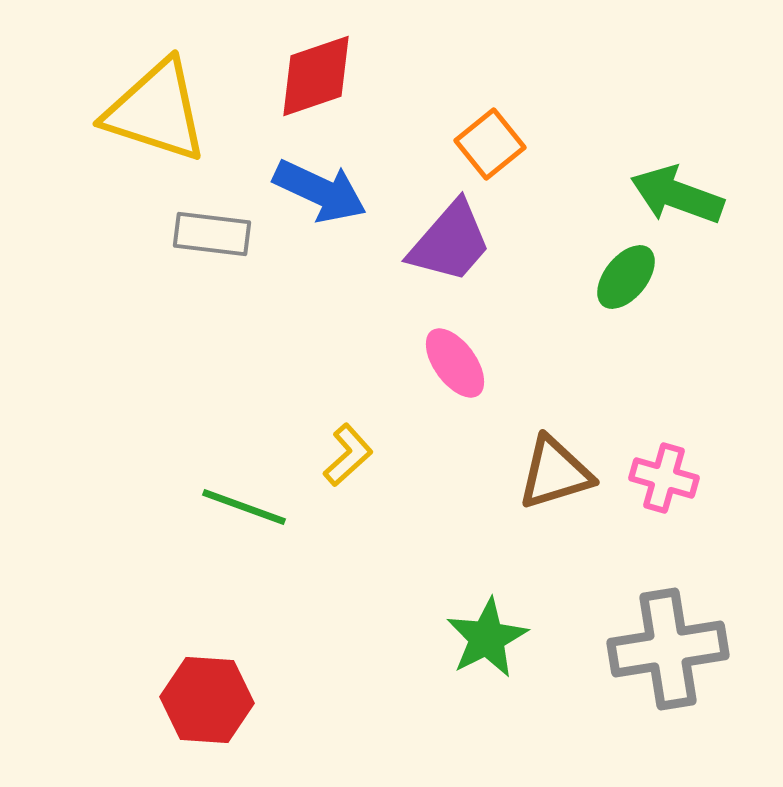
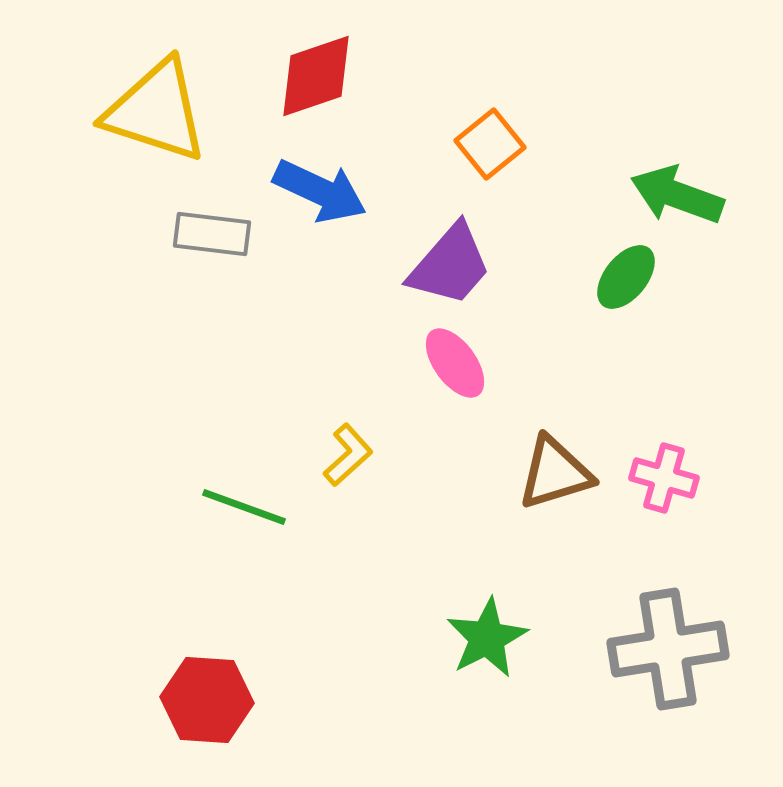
purple trapezoid: moved 23 px down
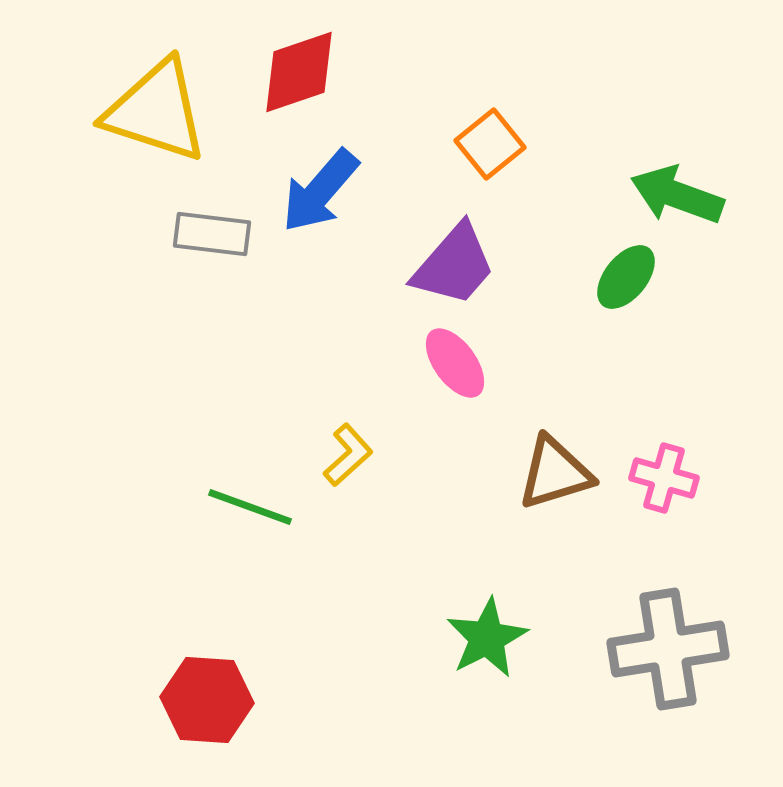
red diamond: moved 17 px left, 4 px up
blue arrow: rotated 106 degrees clockwise
purple trapezoid: moved 4 px right
green line: moved 6 px right
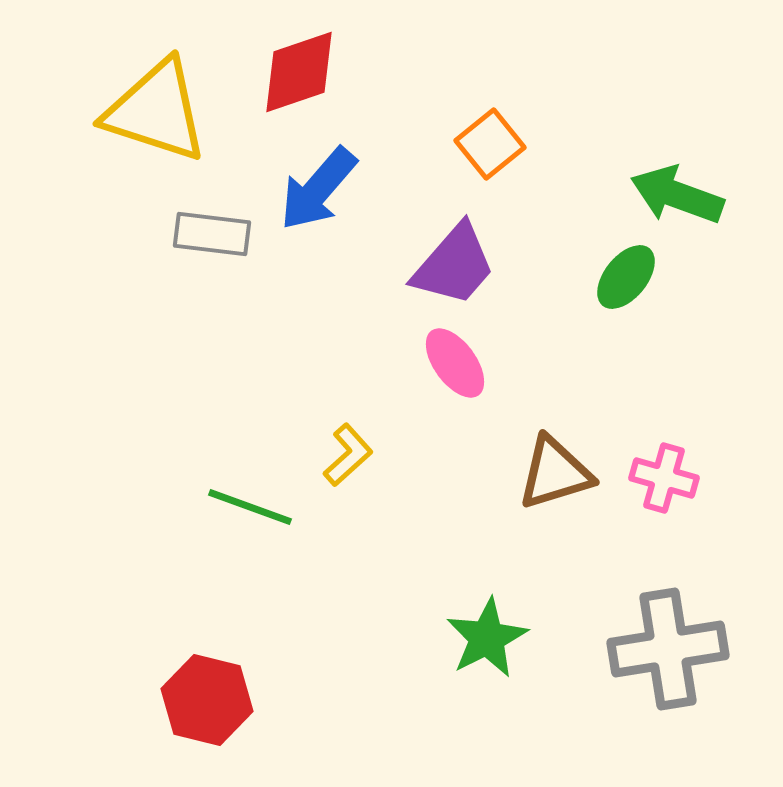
blue arrow: moved 2 px left, 2 px up
red hexagon: rotated 10 degrees clockwise
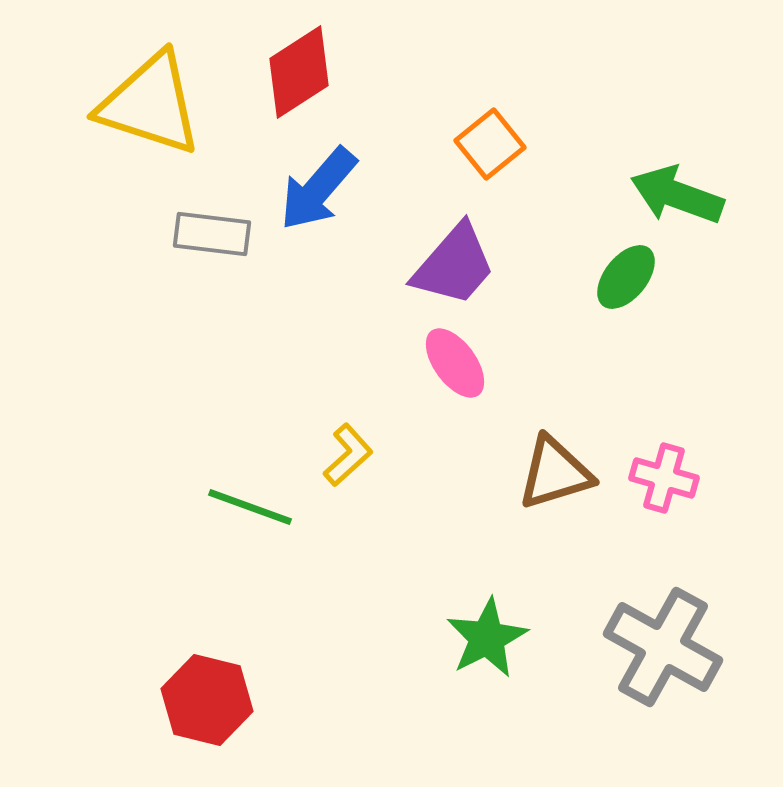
red diamond: rotated 14 degrees counterclockwise
yellow triangle: moved 6 px left, 7 px up
gray cross: moved 5 px left, 2 px up; rotated 38 degrees clockwise
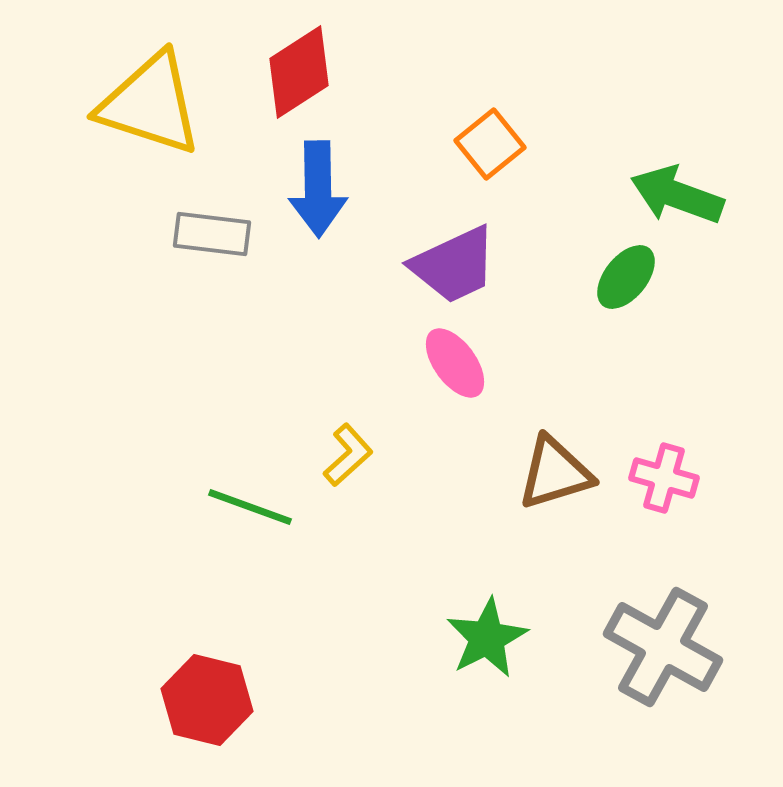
blue arrow: rotated 42 degrees counterclockwise
purple trapezoid: rotated 24 degrees clockwise
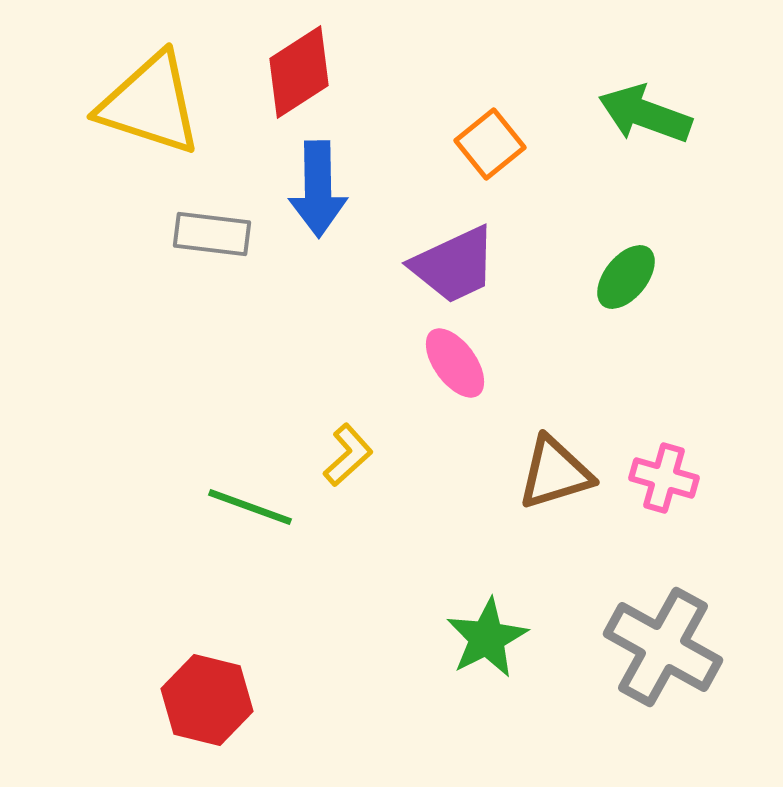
green arrow: moved 32 px left, 81 px up
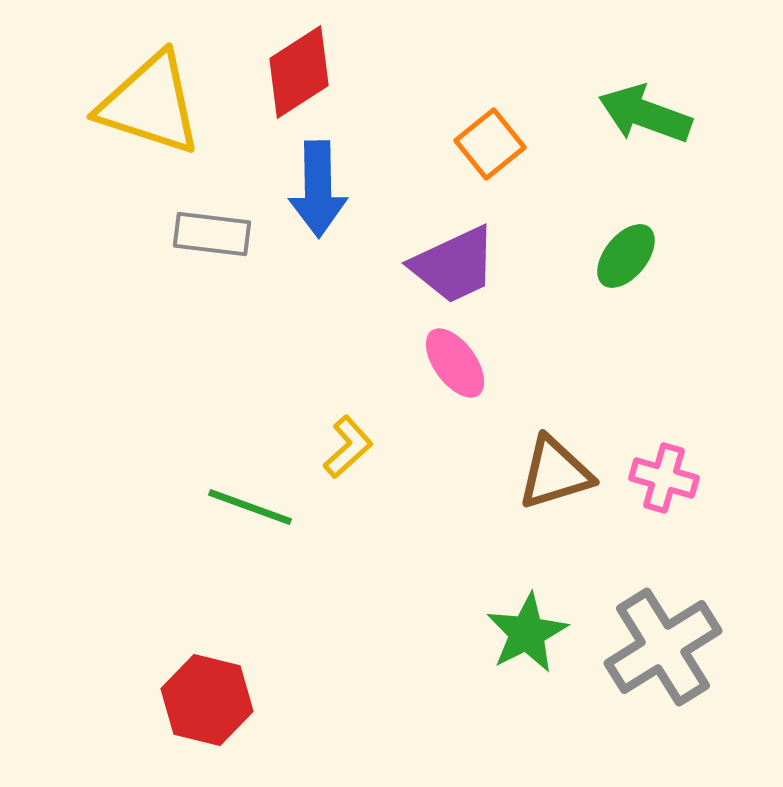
green ellipse: moved 21 px up
yellow L-shape: moved 8 px up
green star: moved 40 px right, 5 px up
gray cross: rotated 29 degrees clockwise
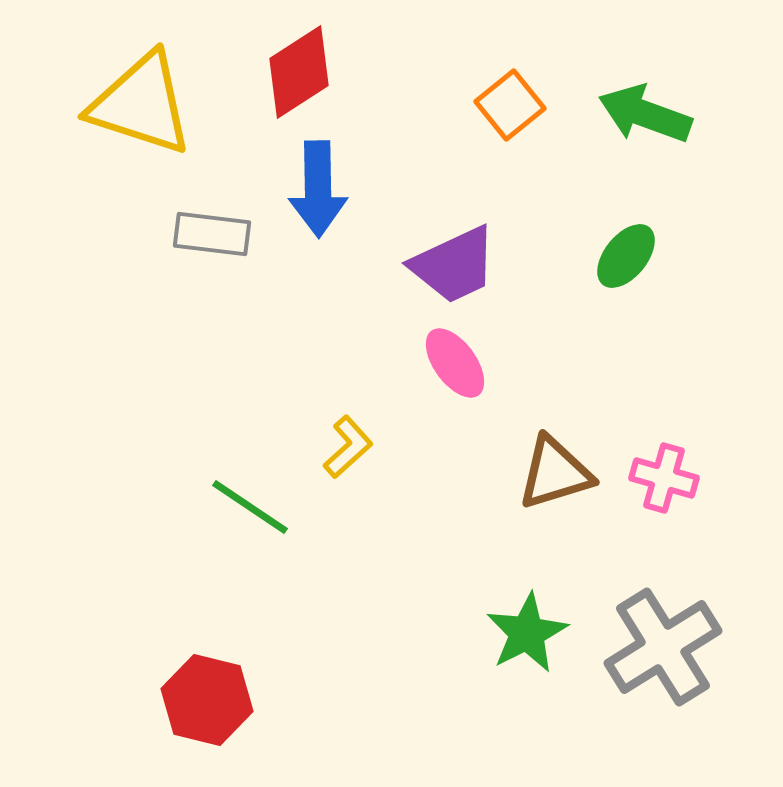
yellow triangle: moved 9 px left
orange square: moved 20 px right, 39 px up
green line: rotated 14 degrees clockwise
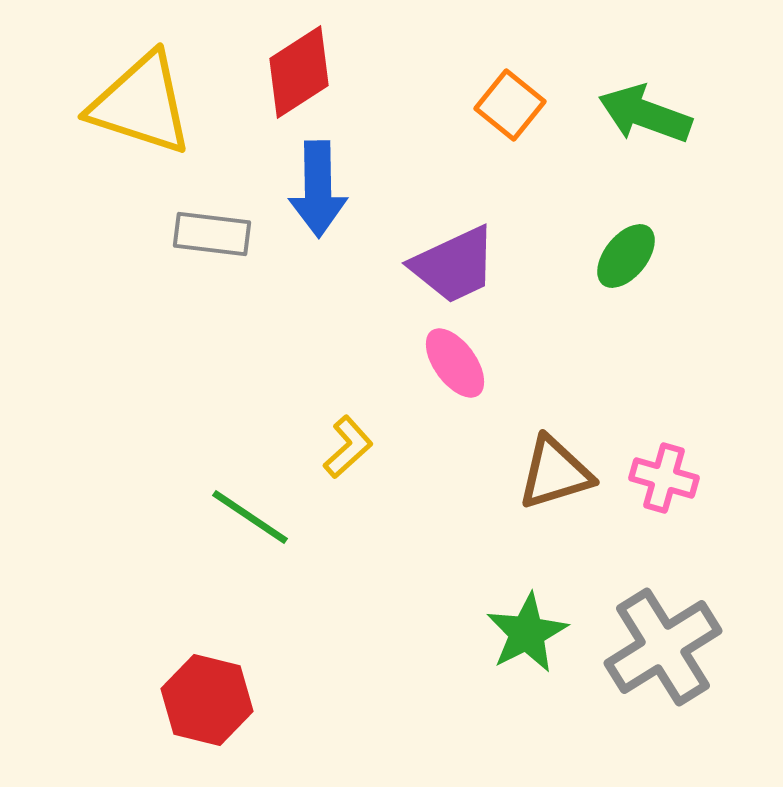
orange square: rotated 12 degrees counterclockwise
green line: moved 10 px down
